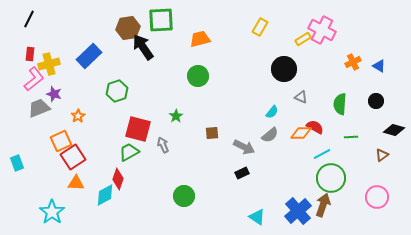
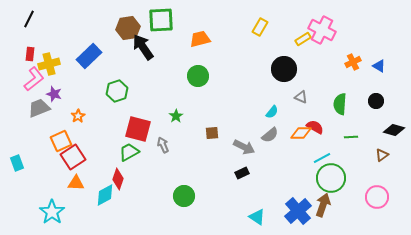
cyan line at (322, 154): moved 4 px down
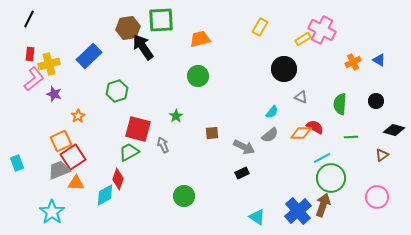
blue triangle at (379, 66): moved 6 px up
gray trapezoid at (39, 108): moved 20 px right, 62 px down
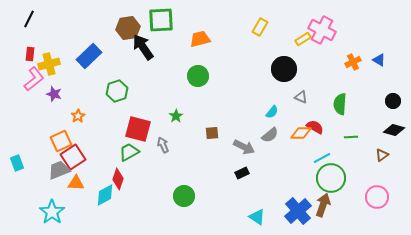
black circle at (376, 101): moved 17 px right
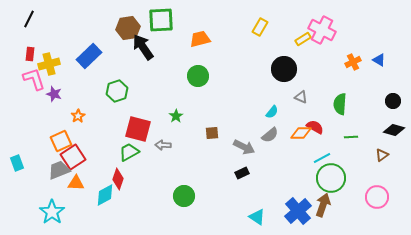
pink L-shape at (34, 79): rotated 70 degrees counterclockwise
gray arrow at (163, 145): rotated 63 degrees counterclockwise
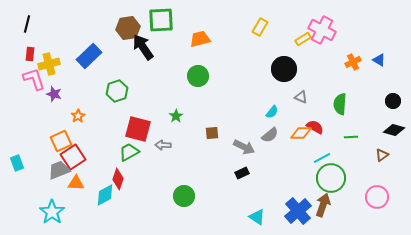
black line at (29, 19): moved 2 px left, 5 px down; rotated 12 degrees counterclockwise
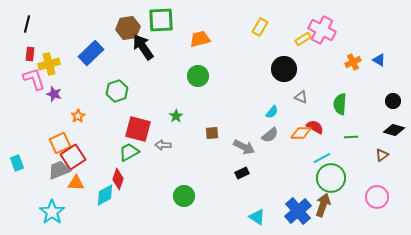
blue rectangle at (89, 56): moved 2 px right, 3 px up
orange square at (61, 141): moved 1 px left, 2 px down
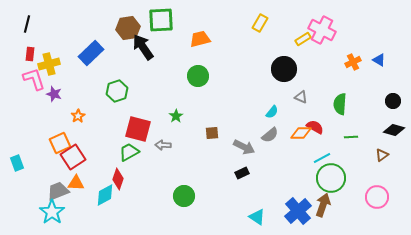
yellow rectangle at (260, 27): moved 4 px up
gray trapezoid at (59, 170): moved 1 px left, 21 px down
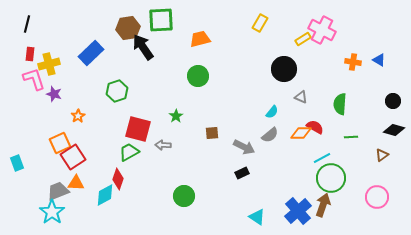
orange cross at (353, 62): rotated 35 degrees clockwise
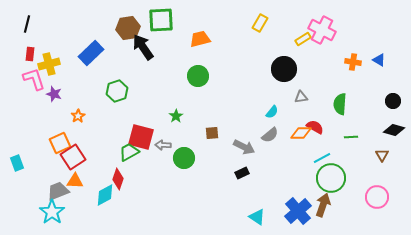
gray triangle at (301, 97): rotated 32 degrees counterclockwise
red square at (138, 129): moved 3 px right, 8 px down
brown triangle at (382, 155): rotated 24 degrees counterclockwise
orange triangle at (76, 183): moved 1 px left, 2 px up
green circle at (184, 196): moved 38 px up
